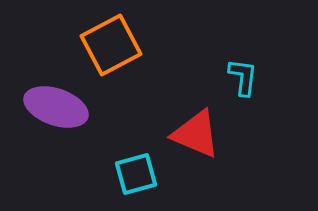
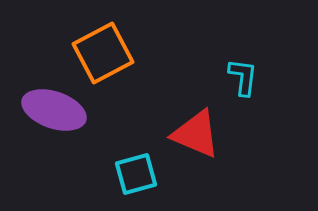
orange square: moved 8 px left, 8 px down
purple ellipse: moved 2 px left, 3 px down
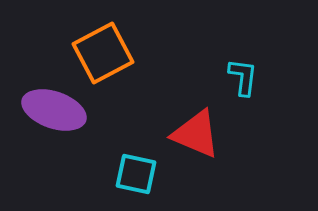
cyan square: rotated 27 degrees clockwise
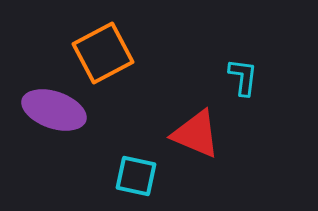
cyan square: moved 2 px down
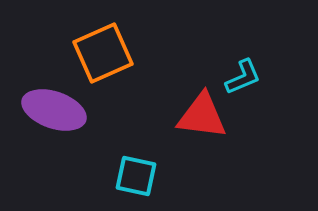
orange square: rotated 4 degrees clockwise
cyan L-shape: rotated 60 degrees clockwise
red triangle: moved 6 px right, 18 px up; rotated 16 degrees counterclockwise
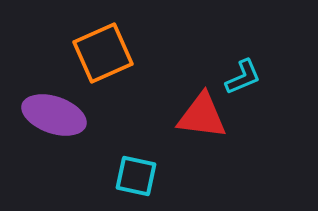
purple ellipse: moved 5 px down
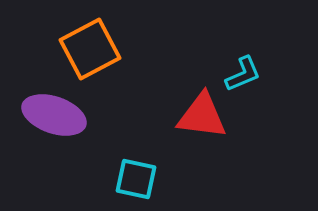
orange square: moved 13 px left, 4 px up; rotated 4 degrees counterclockwise
cyan L-shape: moved 3 px up
cyan square: moved 3 px down
